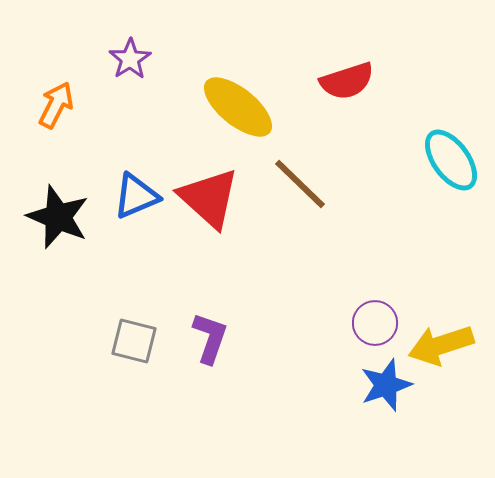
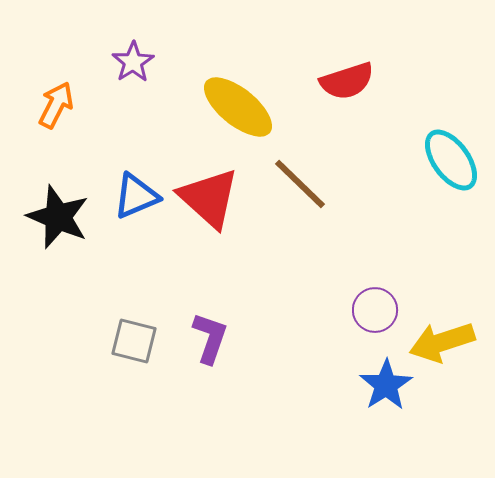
purple star: moved 3 px right, 3 px down
purple circle: moved 13 px up
yellow arrow: moved 1 px right, 3 px up
blue star: rotated 14 degrees counterclockwise
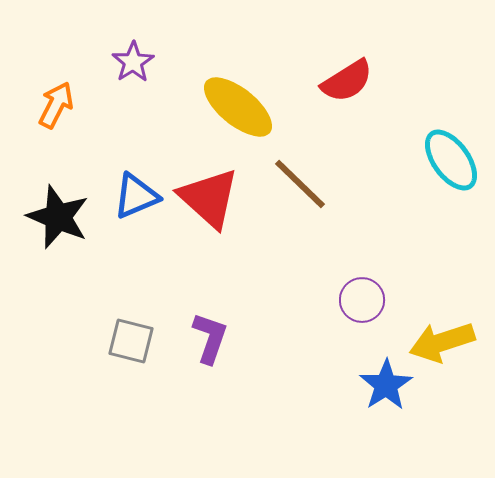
red semicircle: rotated 14 degrees counterclockwise
purple circle: moved 13 px left, 10 px up
gray square: moved 3 px left
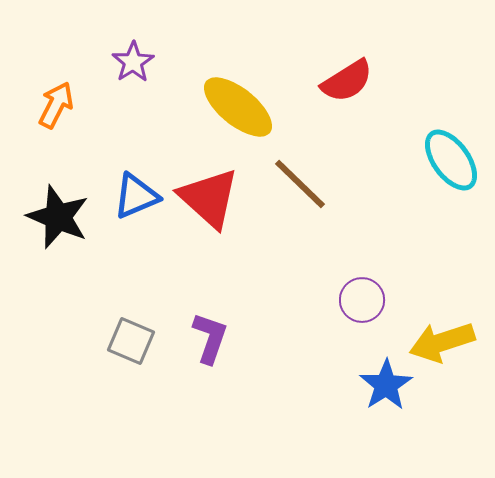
gray square: rotated 9 degrees clockwise
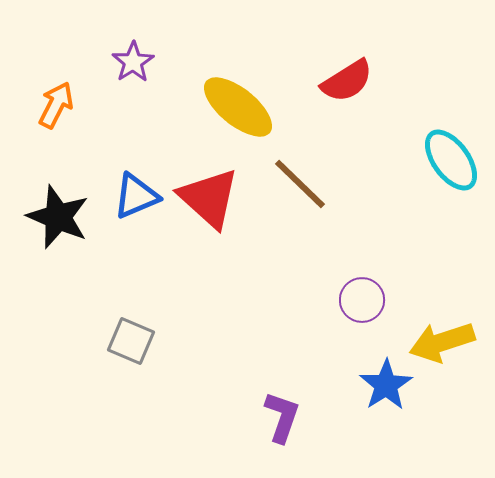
purple L-shape: moved 72 px right, 79 px down
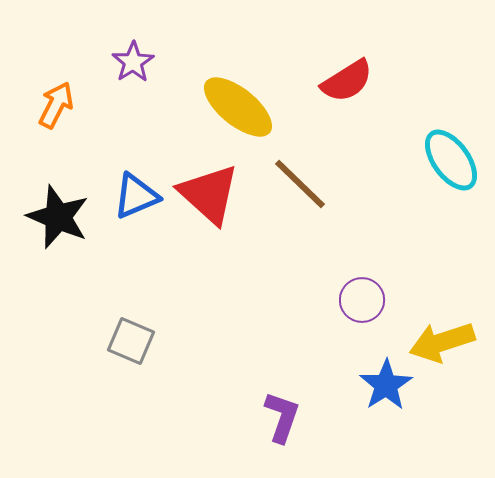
red triangle: moved 4 px up
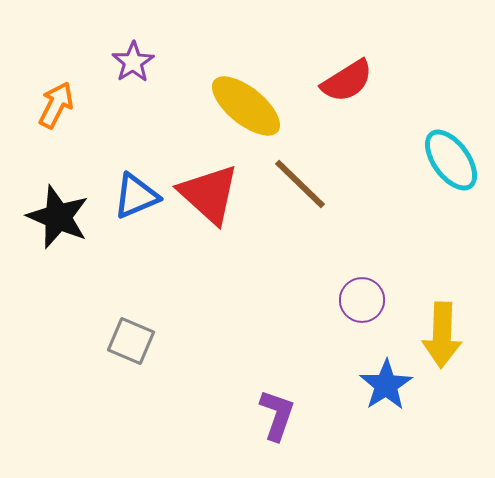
yellow ellipse: moved 8 px right, 1 px up
yellow arrow: moved 7 px up; rotated 70 degrees counterclockwise
purple L-shape: moved 5 px left, 2 px up
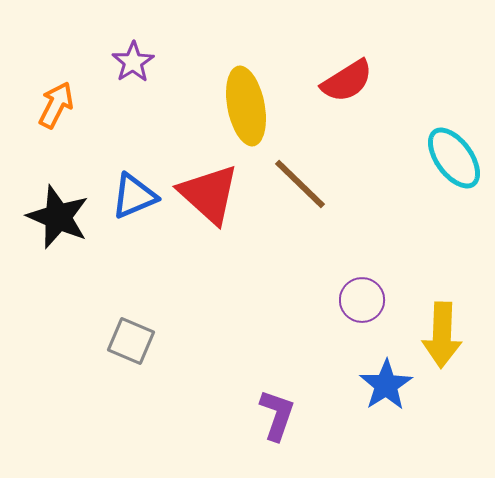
yellow ellipse: rotated 40 degrees clockwise
cyan ellipse: moved 3 px right, 2 px up
blue triangle: moved 2 px left
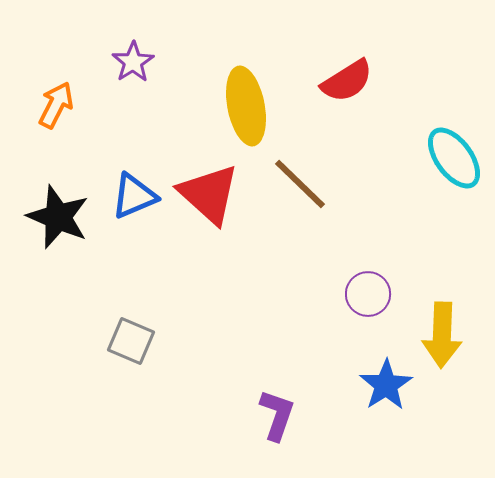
purple circle: moved 6 px right, 6 px up
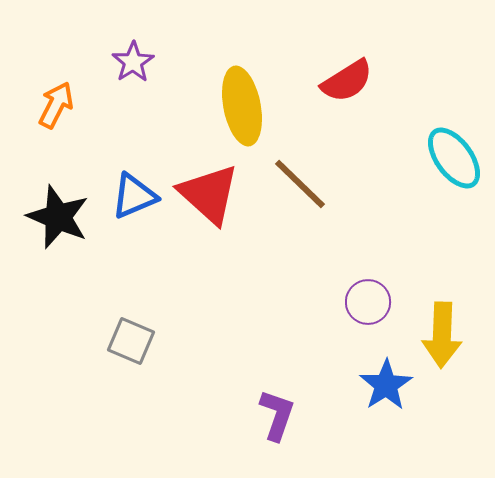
yellow ellipse: moved 4 px left
purple circle: moved 8 px down
